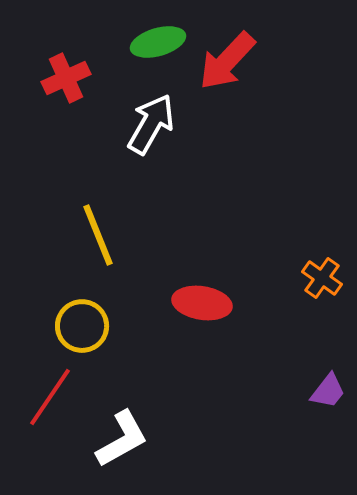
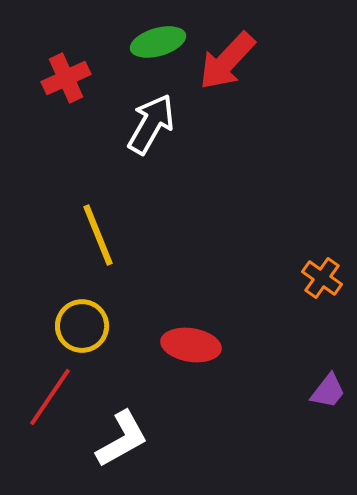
red ellipse: moved 11 px left, 42 px down
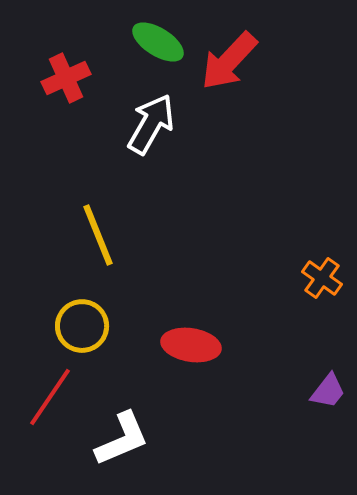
green ellipse: rotated 48 degrees clockwise
red arrow: moved 2 px right
white L-shape: rotated 6 degrees clockwise
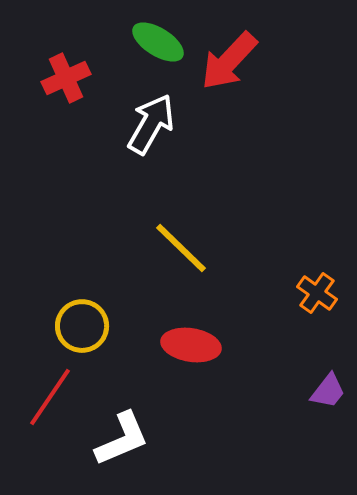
yellow line: moved 83 px right, 13 px down; rotated 24 degrees counterclockwise
orange cross: moved 5 px left, 15 px down
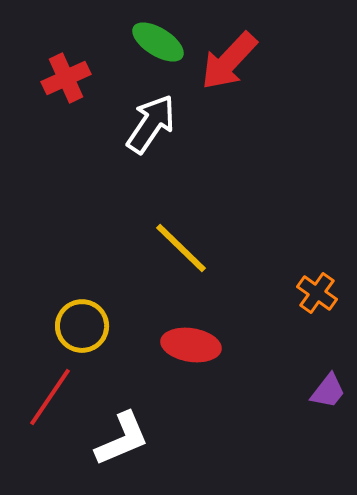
white arrow: rotated 4 degrees clockwise
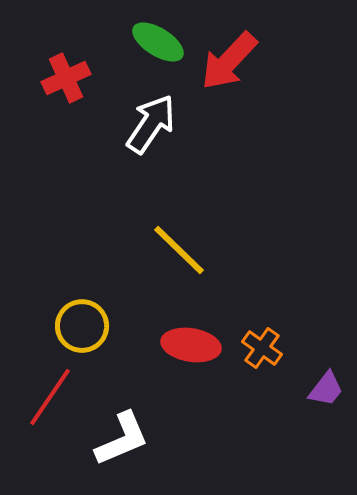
yellow line: moved 2 px left, 2 px down
orange cross: moved 55 px left, 55 px down
purple trapezoid: moved 2 px left, 2 px up
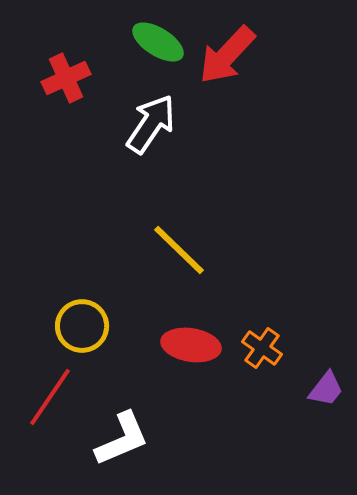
red arrow: moved 2 px left, 6 px up
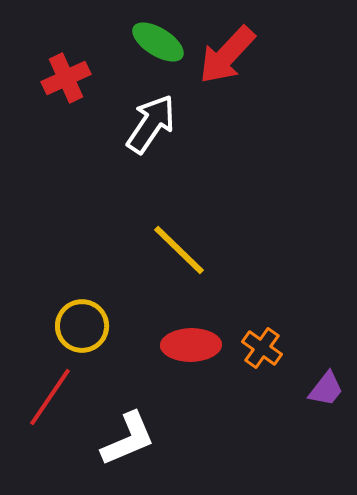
red ellipse: rotated 10 degrees counterclockwise
white L-shape: moved 6 px right
